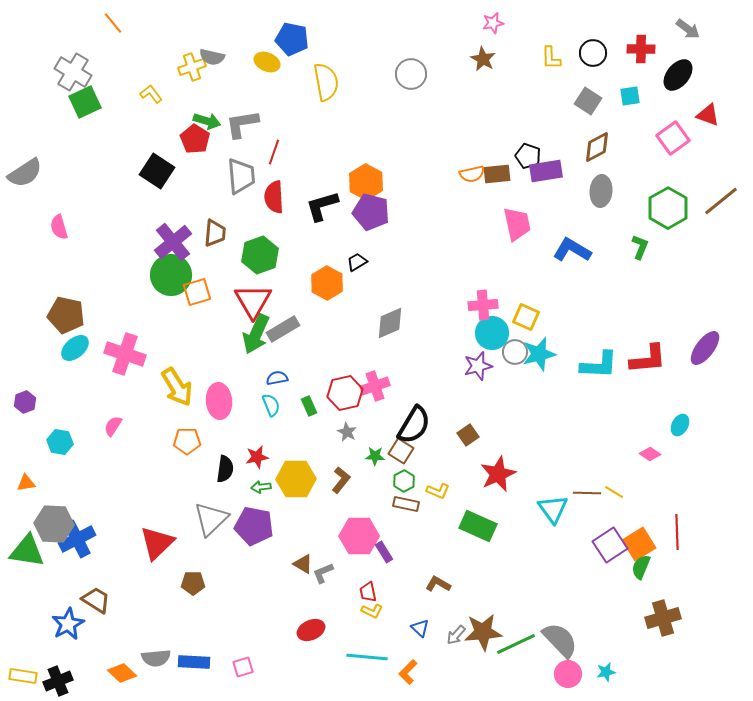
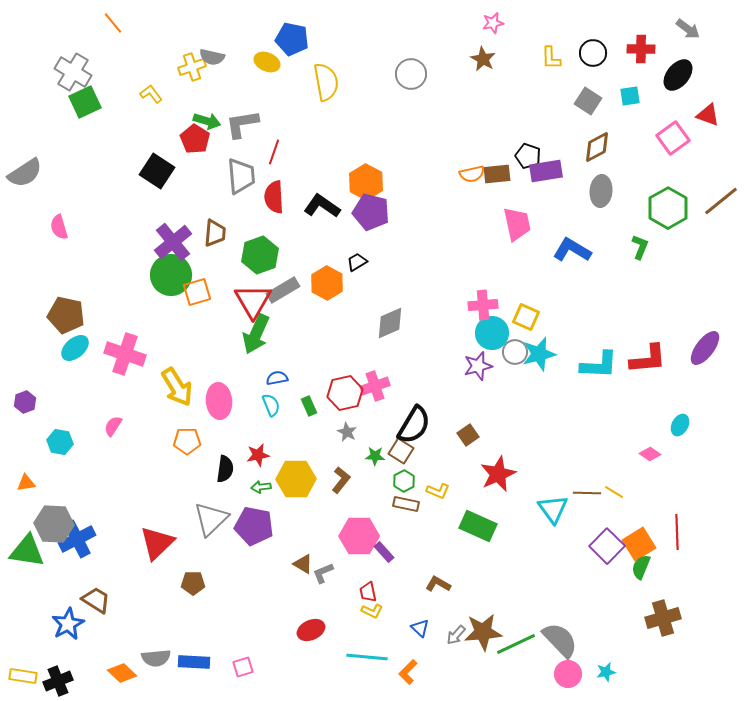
black L-shape at (322, 206): rotated 51 degrees clockwise
gray rectangle at (283, 329): moved 39 px up
red star at (257, 457): moved 1 px right, 2 px up
purple square at (610, 545): moved 3 px left, 1 px down; rotated 12 degrees counterclockwise
purple rectangle at (384, 552): rotated 10 degrees counterclockwise
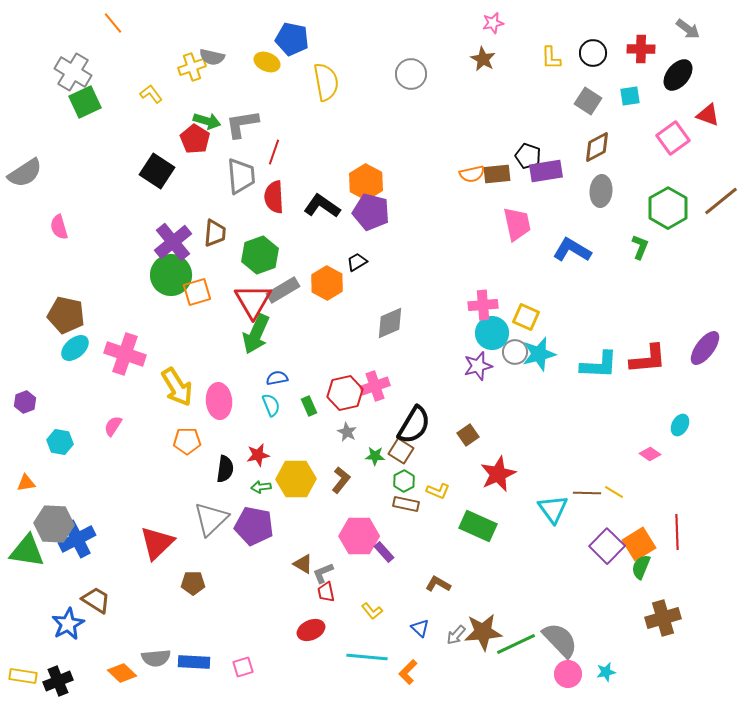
red trapezoid at (368, 592): moved 42 px left
yellow L-shape at (372, 611): rotated 25 degrees clockwise
